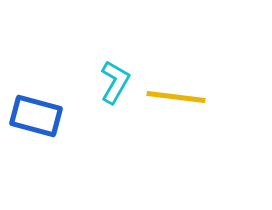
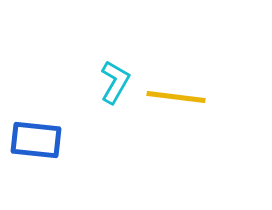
blue rectangle: moved 24 px down; rotated 9 degrees counterclockwise
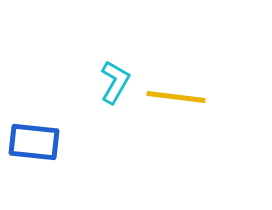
blue rectangle: moved 2 px left, 2 px down
